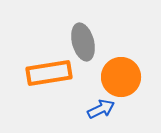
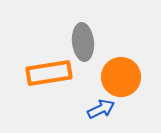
gray ellipse: rotated 9 degrees clockwise
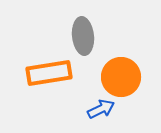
gray ellipse: moved 6 px up
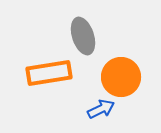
gray ellipse: rotated 12 degrees counterclockwise
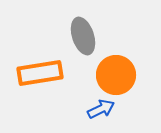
orange rectangle: moved 9 px left
orange circle: moved 5 px left, 2 px up
